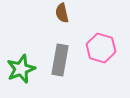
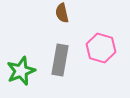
green star: moved 2 px down
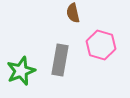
brown semicircle: moved 11 px right
pink hexagon: moved 3 px up
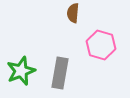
brown semicircle: rotated 18 degrees clockwise
gray rectangle: moved 13 px down
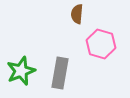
brown semicircle: moved 4 px right, 1 px down
pink hexagon: moved 1 px up
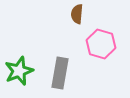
green star: moved 2 px left
